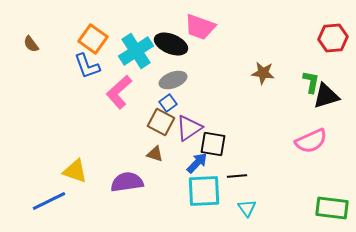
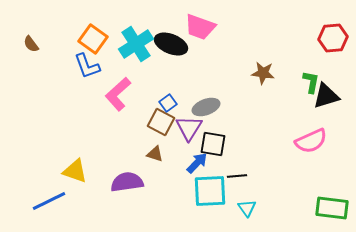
cyan cross: moved 7 px up
gray ellipse: moved 33 px right, 27 px down
pink L-shape: moved 1 px left, 2 px down
purple triangle: rotated 24 degrees counterclockwise
cyan square: moved 6 px right
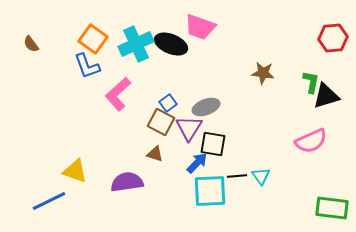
cyan cross: rotated 8 degrees clockwise
cyan triangle: moved 14 px right, 32 px up
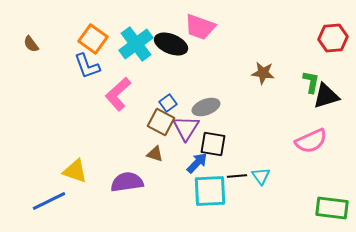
cyan cross: rotated 12 degrees counterclockwise
purple triangle: moved 3 px left
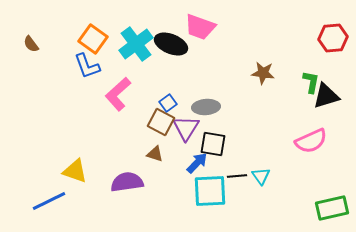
gray ellipse: rotated 16 degrees clockwise
green rectangle: rotated 20 degrees counterclockwise
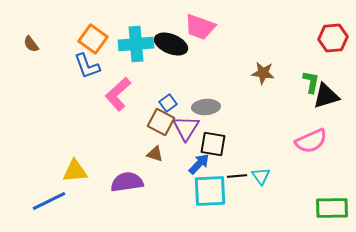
cyan cross: rotated 32 degrees clockwise
blue arrow: moved 2 px right, 1 px down
yellow triangle: rotated 24 degrees counterclockwise
green rectangle: rotated 12 degrees clockwise
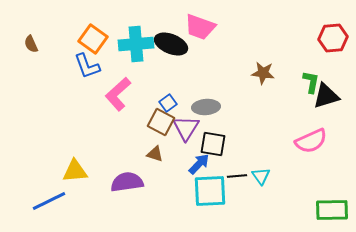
brown semicircle: rotated 12 degrees clockwise
green rectangle: moved 2 px down
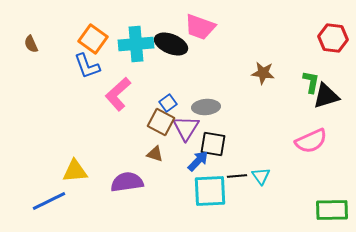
red hexagon: rotated 12 degrees clockwise
blue arrow: moved 1 px left, 3 px up
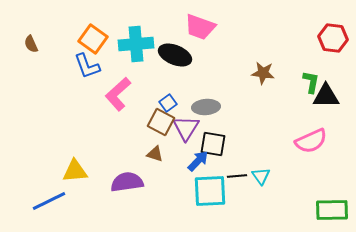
black ellipse: moved 4 px right, 11 px down
black triangle: rotated 16 degrees clockwise
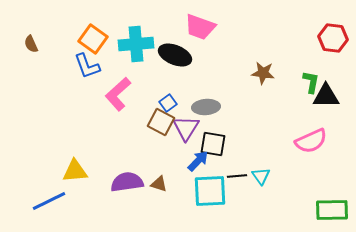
brown triangle: moved 4 px right, 30 px down
